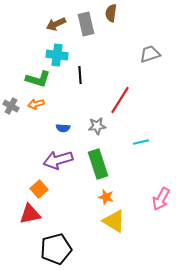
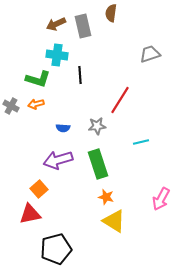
gray rectangle: moved 3 px left, 2 px down
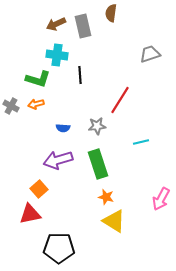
black pentagon: moved 3 px right, 1 px up; rotated 16 degrees clockwise
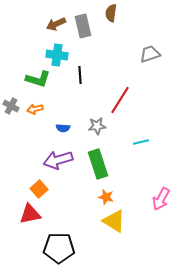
orange arrow: moved 1 px left, 5 px down
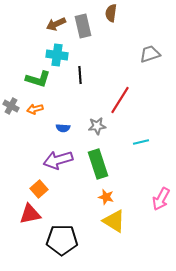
black pentagon: moved 3 px right, 8 px up
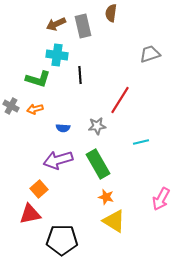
green rectangle: rotated 12 degrees counterclockwise
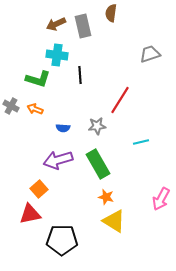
orange arrow: rotated 35 degrees clockwise
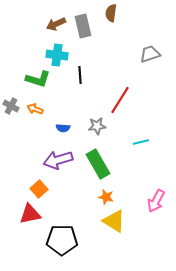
pink arrow: moved 5 px left, 2 px down
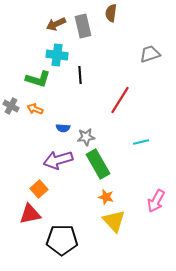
gray star: moved 11 px left, 11 px down
yellow triangle: rotated 15 degrees clockwise
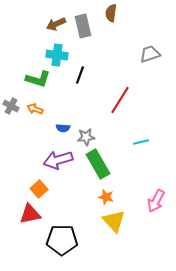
black line: rotated 24 degrees clockwise
